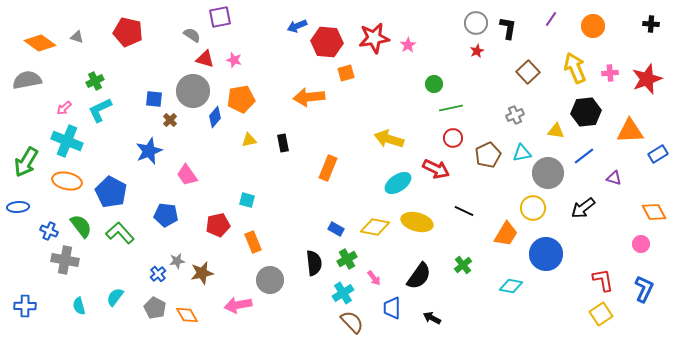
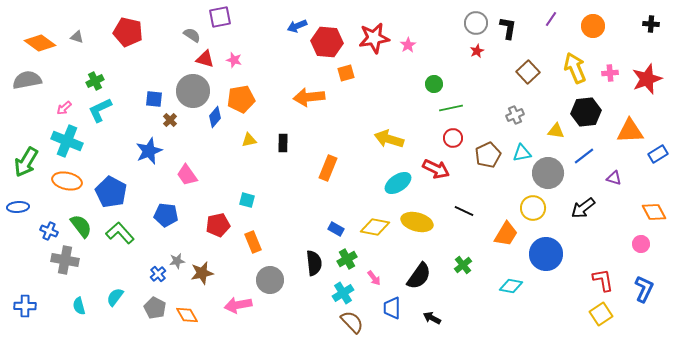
black rectangle at (283, 143): rotated 12 degrees clockwise
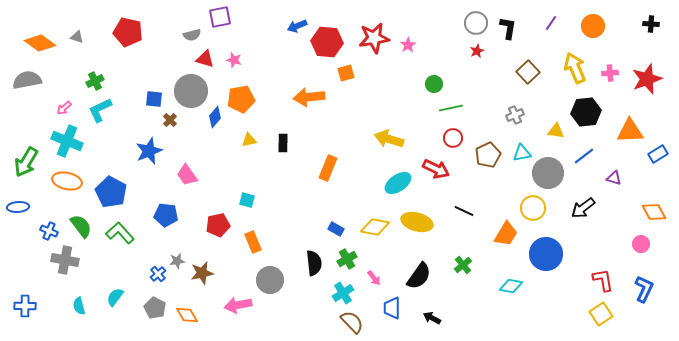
purple line at (551, 19): moved 4 px down
gray semicircle at (192, 35): rotated 132 degrees clockwise
gray circle at (193, 91): moved 2 px left
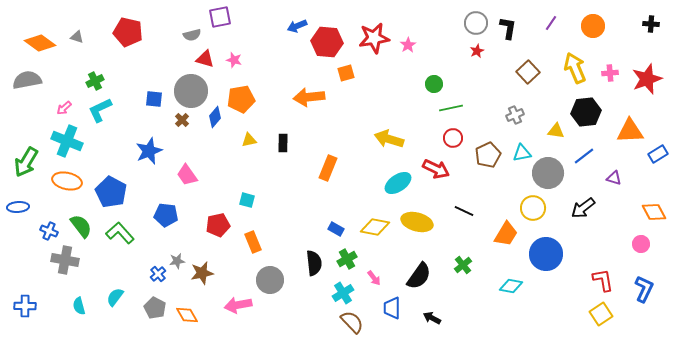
brown cross at (170, 120): moved 12 px right
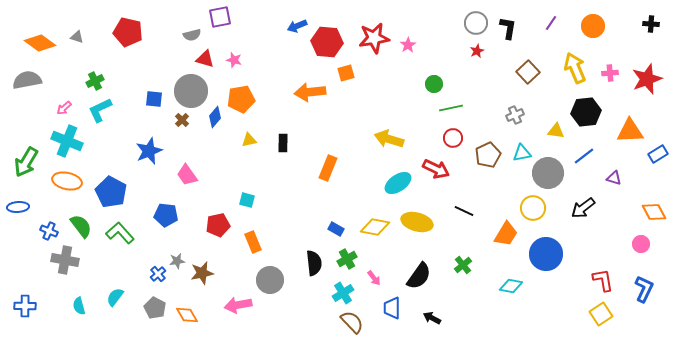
orange arrow at (309, 97): moved 1 px right, 5 px up
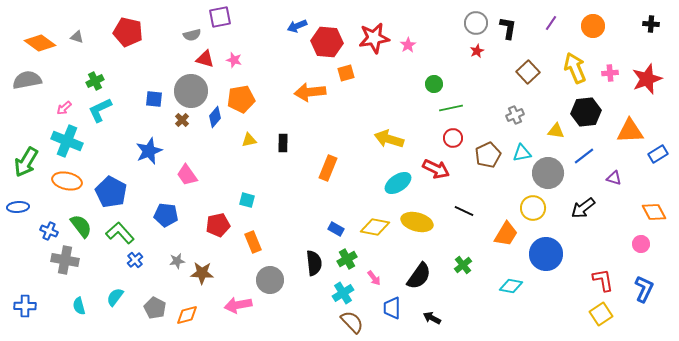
brown star at (202, 273): rotated 15 degrees clockwise
blue cross at (158, 274): moved 23 px left, 14 px up
orange diamond at (187, 315): rotated 75 degrees counterclockwise
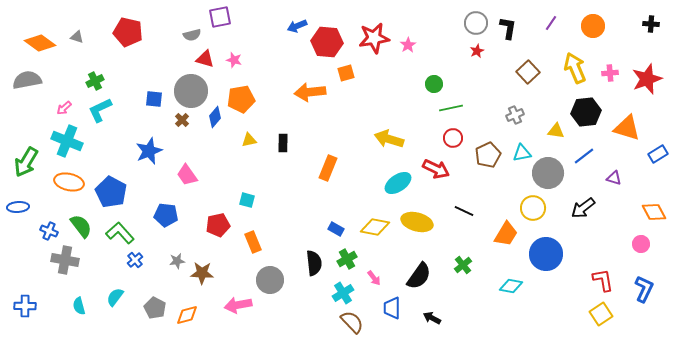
orange triangle at (630, 131): moved 3 px left, 3 px up; rotated 20 degrees clockwise
orange ellipse at (67, 181): moved 2 px right, 1 px down
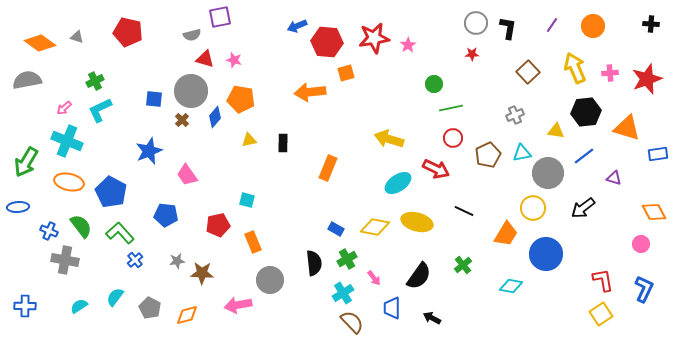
purple line at (551, 23): moved 1 px right, 2 px down
red star at (477, 51): moved 5 px left, 3 px down; rotated 24 degrees clockwise
orange pentagon at (241, 99): rotated 20 degrees clockwise
blue rectangle at (658, 154): rotated 24 degrees clockwise
cyan semicircle at (79, 306): rotated 72 degrees clockwise
gray pentagon at (155, 308): moved 5 px left
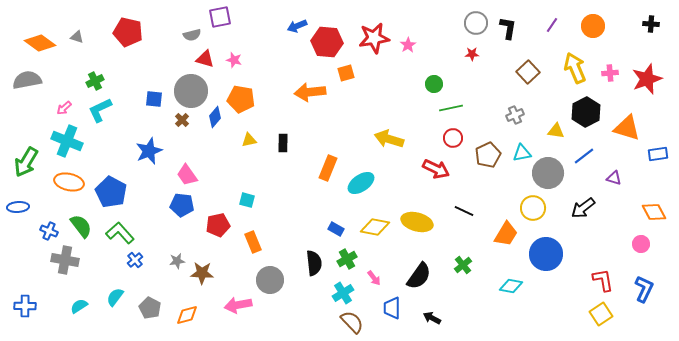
black hexagon at (586, 112): rotated 20 degrees counterclockwise
cyan ellipse at (398, 183): moved 37 px left
blue pentagon at (166, 215): moved 16 px right, 10 px up
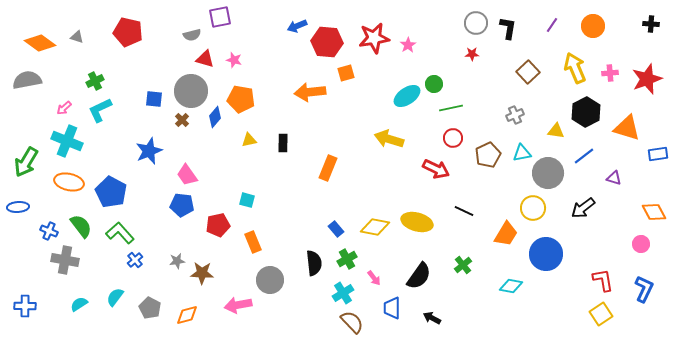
cyan ellipse at (361, 183): moved 46 px right, 87 px up
blue rectangle at (336, 229): rotated 21 degrees clockwise
cyan semicircle at (79, 306): moved 2 px up
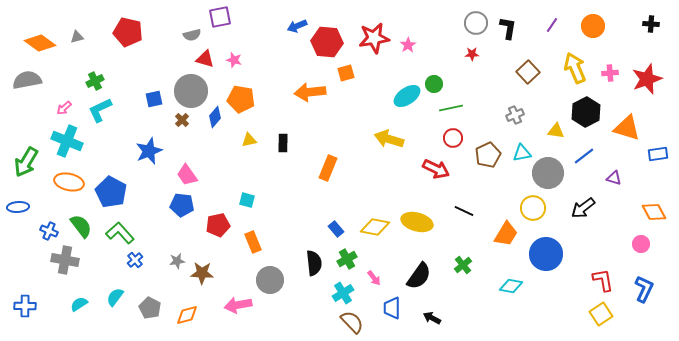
gray triangle at (77, 37): rotated 32 degrees counterclockwise
blue square at (154, 99): rotated 18 degrees counterclockwise
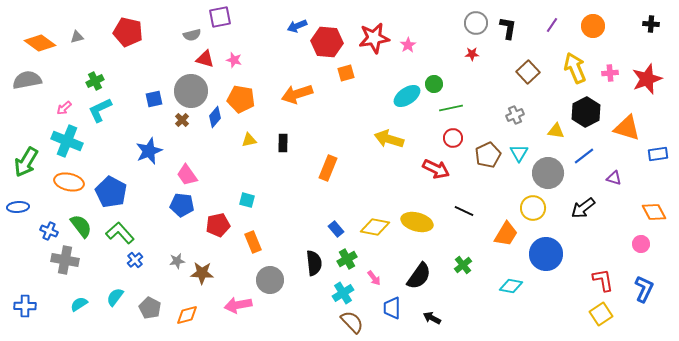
orange arrow at (310, 92): moved 13 px left, 2 px down; rotated 12 degrees counterclockwise
cyan triangle at (522, 153): moved 3 px left; rotated 48 degrees counterclockwise
